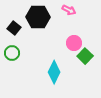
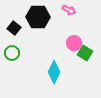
green square: moved 3 px up; rotated 14 degrees counterclockwise
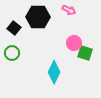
green square: rotated 14 degrees counterclockwise
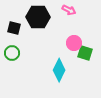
black square: rotated 24 degrees counterclockwise
cyan diamond: moved 5 px right, 2 px up
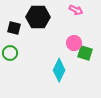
pink arrow: moved 7 px right
green circle: moved 2 px left
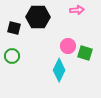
pink arrow: moved 1 px right; rotated 32 degrees counterclockwise
pink circle: moved 6 px left, 3 px down
green circle: moved 2 px right, 3 px down
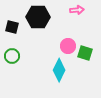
black square: moved 2 px left, 1 px up
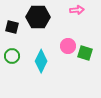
cyan diamond: moved 18 px left, 9 px up
